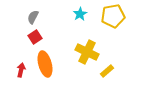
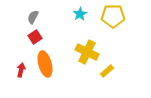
yellow pentagon: rotated 10 degrees clockwise
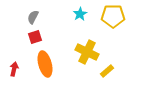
red square: rotated 16 degrees clockwise
red arrow: moved 7 px left, 1 px up
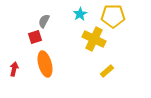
gray semicircle: moved 11 px right, 4 px down
yellow cross: moved 7 px right, 13 px up
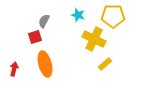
cyan star: moved 2 px left, 1 px down; rotated 24 degrees counterclockwise
yellow rectangle: moved 2 px left, 7 px up
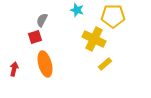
cyan star: moved 1 px left, 5 px up
gray semicircle: moved 2 px left, 1 px up
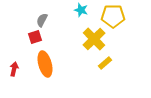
cyan star: moved 4 px right
yellow cross: rotated 20 degrees clockwise
yellow rectangle: moved 1 px up
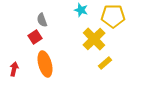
gray semicircle: rotated 48 degrees counterclockwise
red square: rotated 16 degrees counterclockwise
